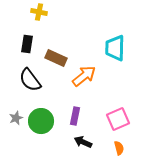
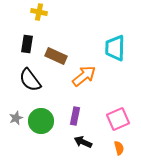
brown rectangle: moved 2 px up
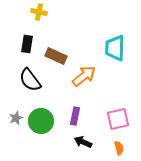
pink square: rotated 10 degrees clockwise
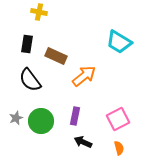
cyan trapezoid: moved 4 px right, 6 px up; rotated 60 degrees counterclockwise
pink square: rotated 15 degrees counterclockwise
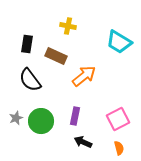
yellow cross: moved 29 px right, 14 px down
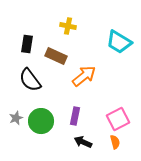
orange semicircle: moved 4 px left, 6 px up
